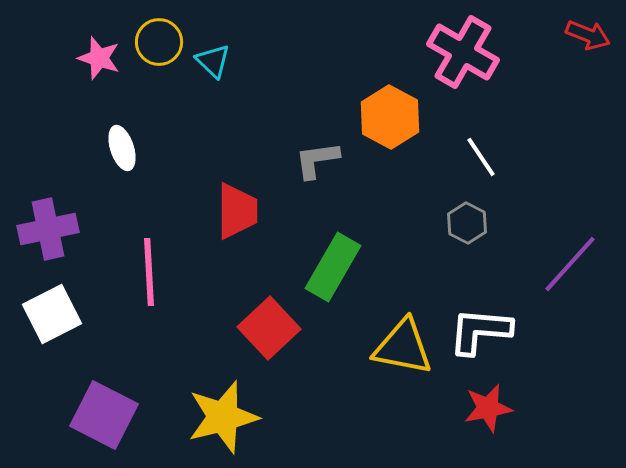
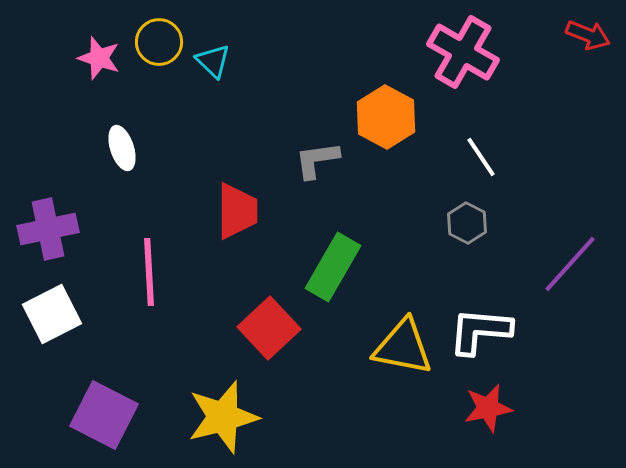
orange hexagon: moved 4 px left
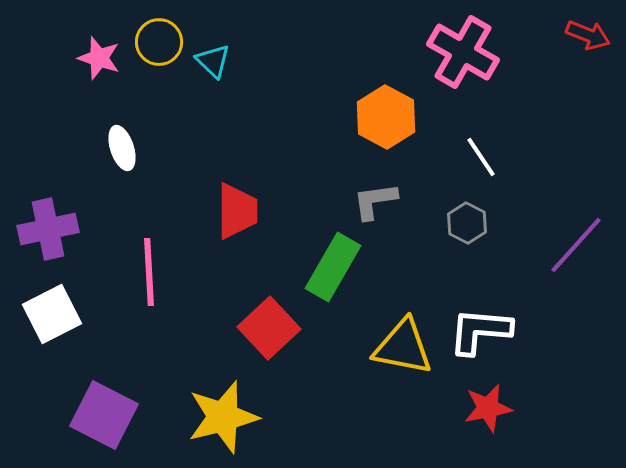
gray L-shape: moved 58 px right, 41 px down
purple line: moved 6 px right, 19 px up
